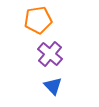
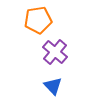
purple cross: moved 5 px right, 2 px up
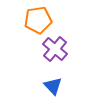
purple cross: moved 3 px up
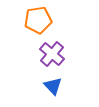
purple cross: moved 3 px left, 5 px down
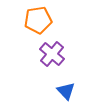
blue triangle: moved 13 px right, 5 px down
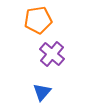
blue triangle: moved 24 px left, 1 px down; rotated 24 degrees clockwise
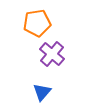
orange pentagon: moved 1 px left, 3 px down
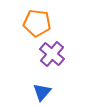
orange pentagon: rotated 16 degrees clockwise
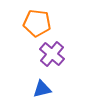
blue triangle: moved 3 px up; rotated 36 degrees clockwise
